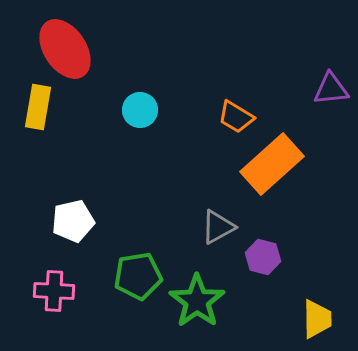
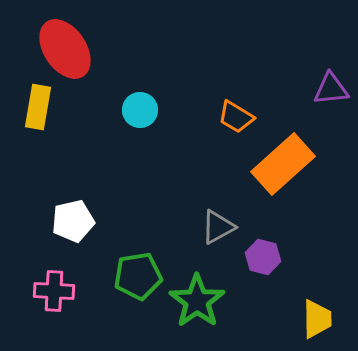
orange rectangle: moved 11 px right
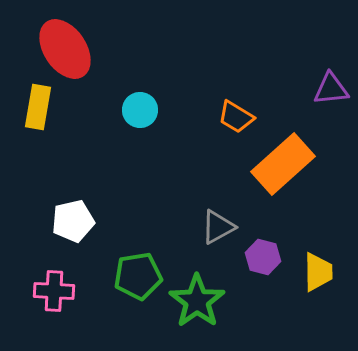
yellow trapezoid: moved 1 px right, 47 px up
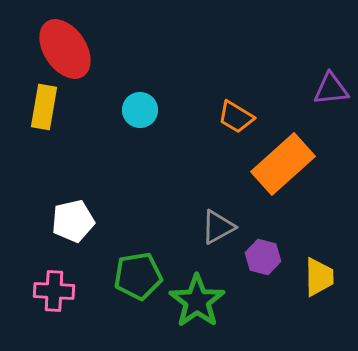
yellow rectangle: moved 6 px right
yellow trapezoid: moved 1 px right, 5 px down
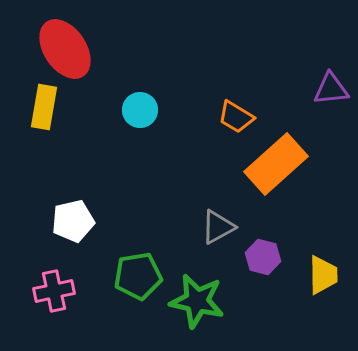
orange rectangle: moved 7 px left
yellow trapezoid: moved 4 px right, 2 px up
pink cross: rotated 15 degrees counterclockwise
green star: rotated 24 degrees counterclockwise
